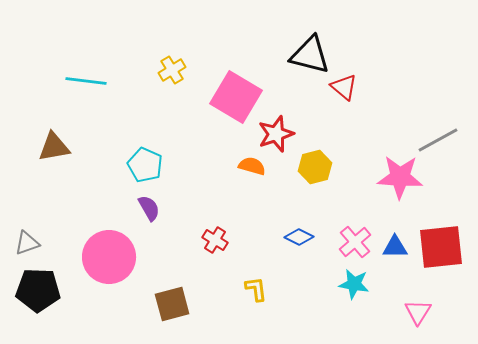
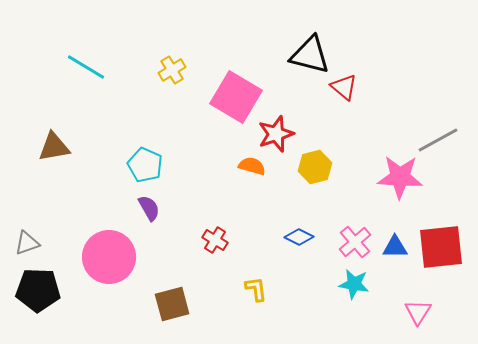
cyan line: moved 14 px up; rotated 24 degrees clockwise
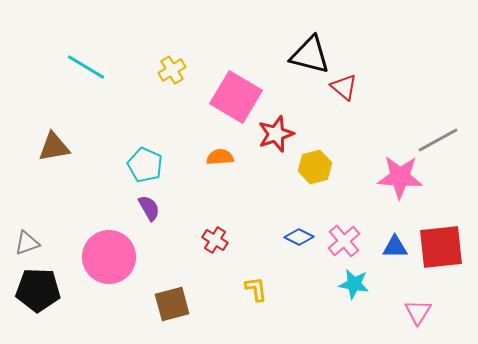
orange semicircle: moved 32 px left, 9 px up; rotated 20 degrees counterclockwise
pink cross: moved 11 px left, 1 px up
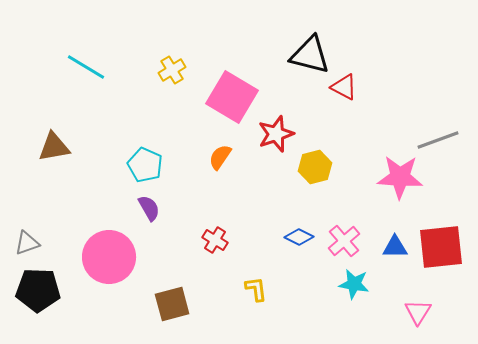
red triangle: rotated 12 degrees counterclockwise
pink square: moved 4 px left
gray line: rotated 9 degrees clockwise
orange semicircle: rotated 52 degrees counterclockwise
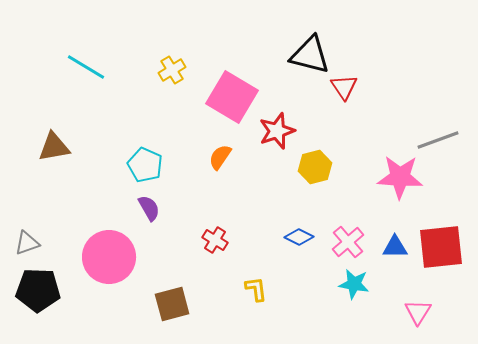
red triangle: rotated 28 degrees clockwise
red star: moved 1 px right, 3 px up
pink cross: moved 4 px right, 1 px down
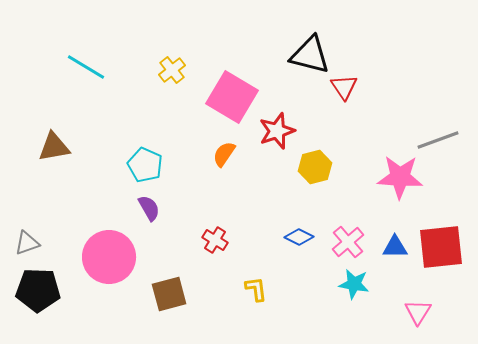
yellow cross: rotated 8 degrees counterclockwise
orange semicircle: moved 4 px right, 3 px up
brown square: moved 3 px left, 10 px up
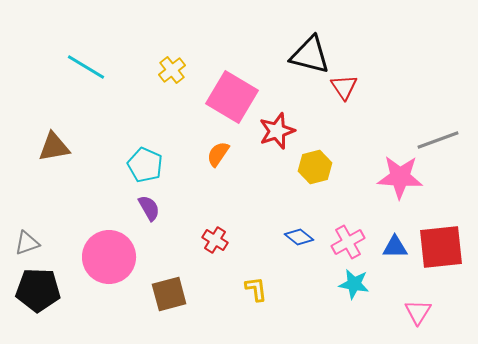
orange semicircle: moved 6 px left
blue diamond: rotated 12 degrees clockwise
pink cross: rotated 12 degrees clockwise
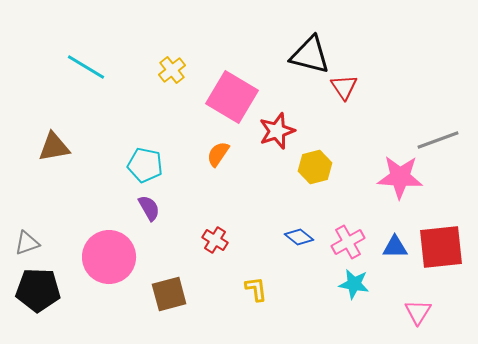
cyan pentagon: rotated 12 degrees counterclockwise
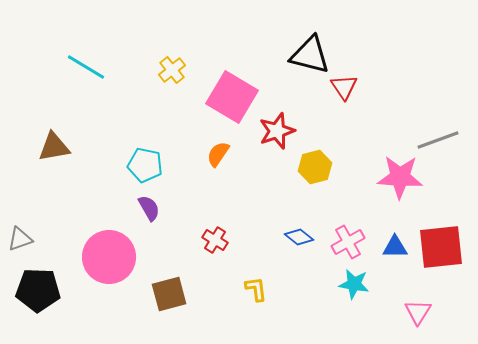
gray triangle: moved 7 px left, 4 px up
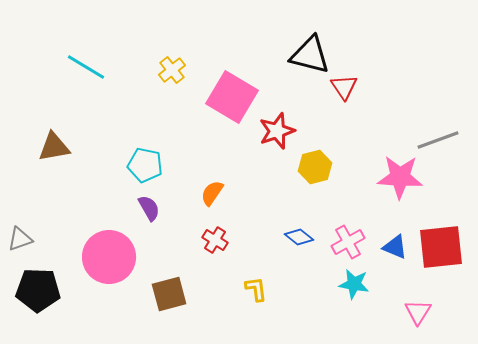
orange semicircle: moved 6 px left, 39 px down
blue triangle: rotated 24 degrees clockwise
